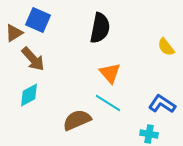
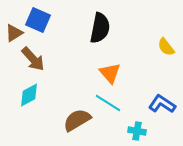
brown semicircle: rotated 8 degrees counterclockwise
cyan cross: moved 12 px left, 3 px up
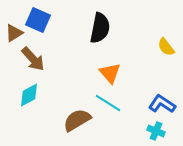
cyan cross: moved 19 px right; rotated 12 degrees clockwise
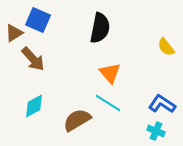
cyan diamond: moved 5 px right, 11 px down
